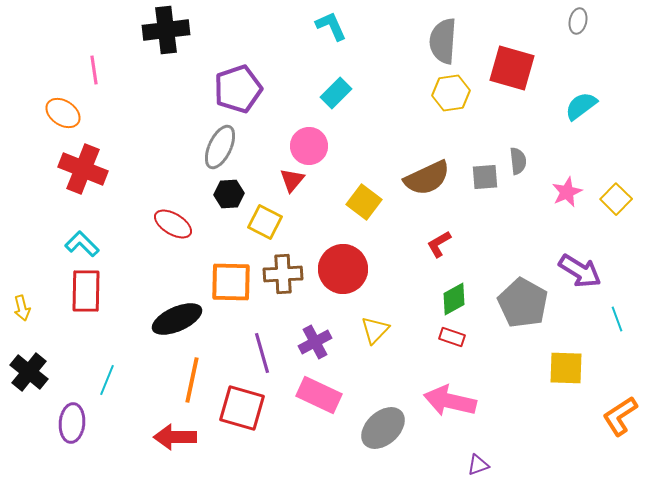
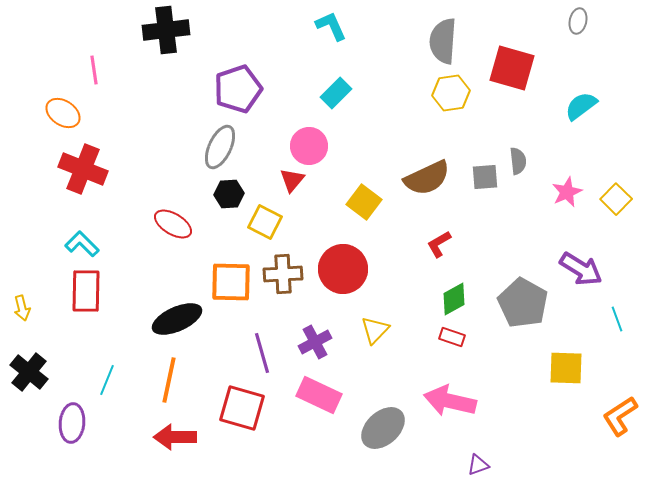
purple arrow at (580, 271): moved 1 px right, 2 px up
orange line at (192, 380): moved 23 px left
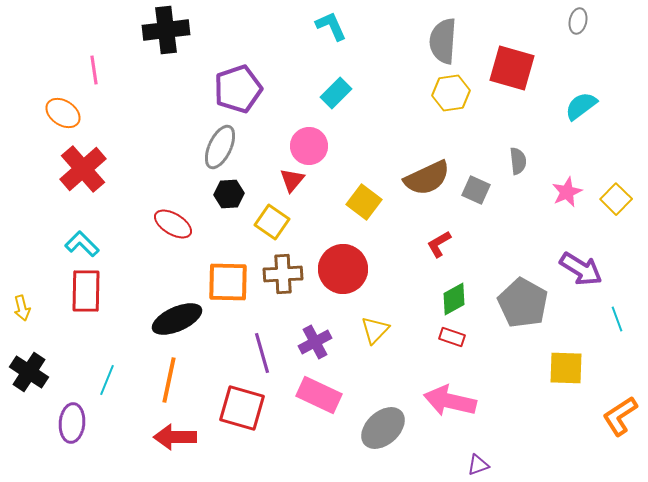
red cross at (83, 169): rotated 27 degrees clockwise
gray square at (485, 177): moved 9 px left, 13 px down; rotated 28 degrees clockwise
yellow square at (265, 222): moved 7 px right; rotated 8 degrees clockwise
orange square at (231, 282): moved 3 px left
black cross at (29, 372): rotated 6 degrees counterclockwise
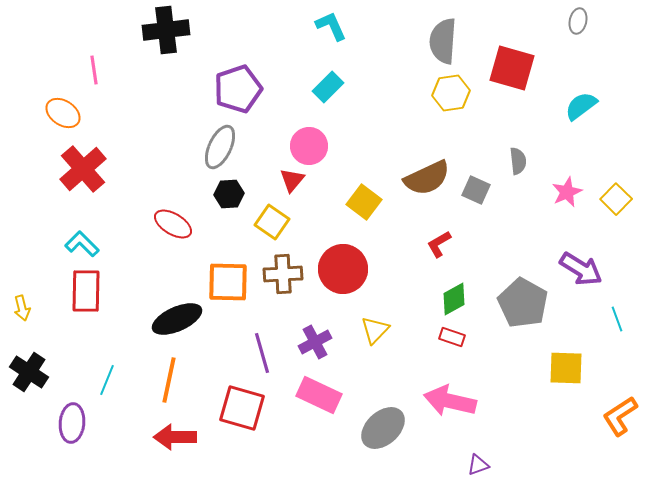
cyan rectangle at (336, 93): moved 8 px left, 6 px up
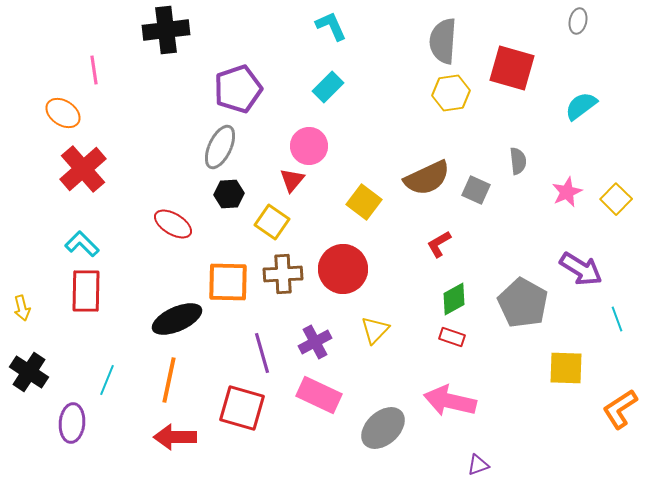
orange L-shape at (620, 416): moved 7 px up
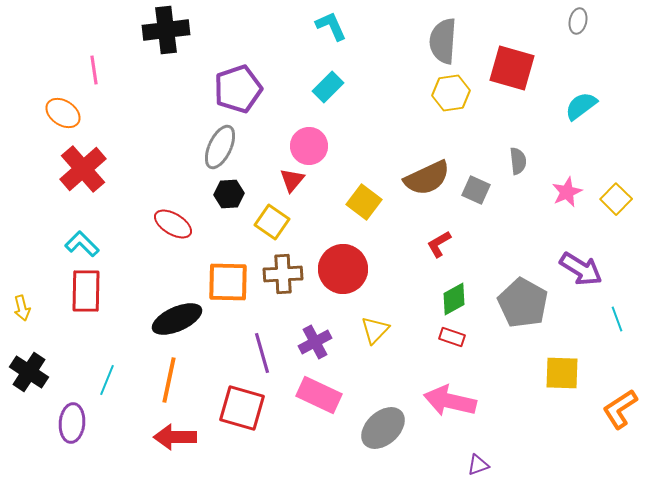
yellow square at (566, 368): moved 4 px left, 5 px down
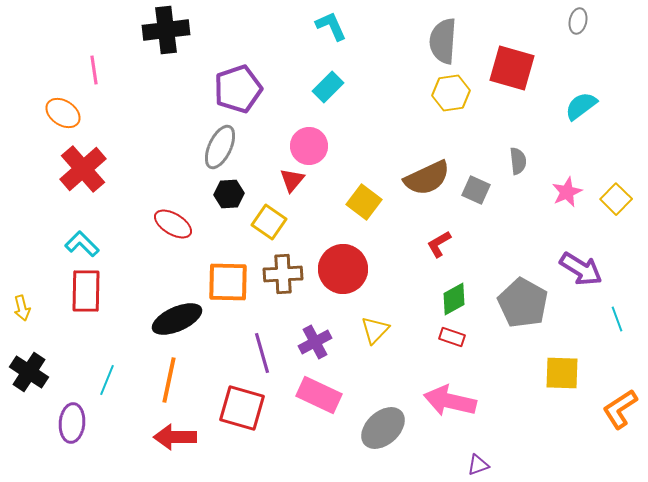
yellow square at (272, 222): moved 3 px left
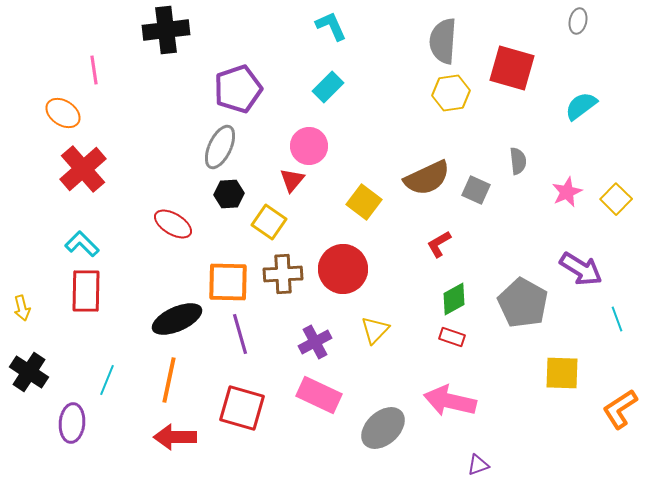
purple line at (262, 353): moved 22 px left, 19 px up
